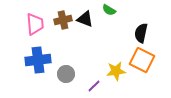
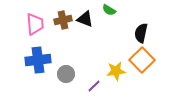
orange square: rotated 20 degrees clockwise
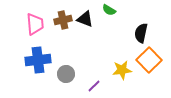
orange square: moved 7 px right
yellow star: moved 6 px right, 1 px up
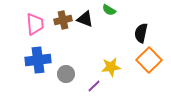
yellow star: moved 11 px left, 3 px up
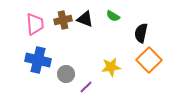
green semicircle: moved 4 px right, 6 px down
blue cross: rotated 20 degrees clockwise
purple line: moved 8 px left, 1 px down
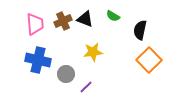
brown cross: moved 1 px down; rotated 12 degrees counterclockwise
black semicircle: moved 1 px left, 3 px up
yellow star: moved 18 px left, 15 px up
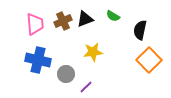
black triangle: rotated 42 degrees counterclockwise
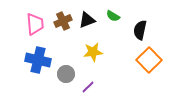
black triangle: moved 2 px right, 1 px down
purple line: moved 2 px right
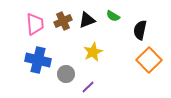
yellow star: rotated 18 degrees counterclockwise
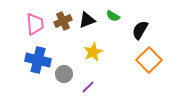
black semicircle: rotated 18 degrees clockwise
gray circle: moved 2 px left
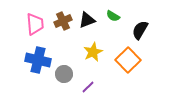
orange square: moved 21 px left
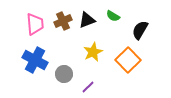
blue cross: moved 3 px left; rotated 15 degrees clockwise
